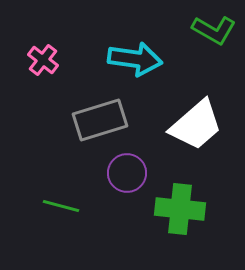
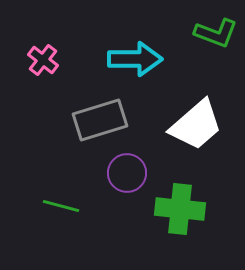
green L-shape: moved 2 px right, 3 px down; rotated 9 degrees counterclockwise
cyan arrow: rotated 8 degrees counterclockwise
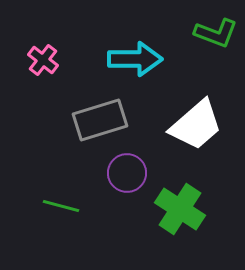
green cross: rotated 27 degrees clockwise
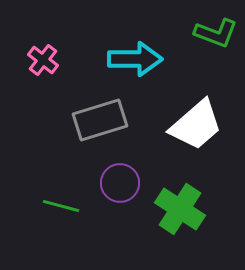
purple circle: moved 7 px left, 10 px down
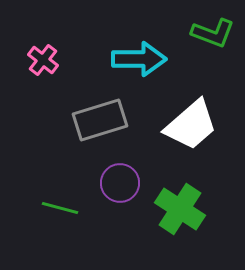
green L-shape: moved 3 px left
cyan arrow: moved 4 px right
white trapezoid: moved 5 px left
green line: moved 1 px left, 2 px down
